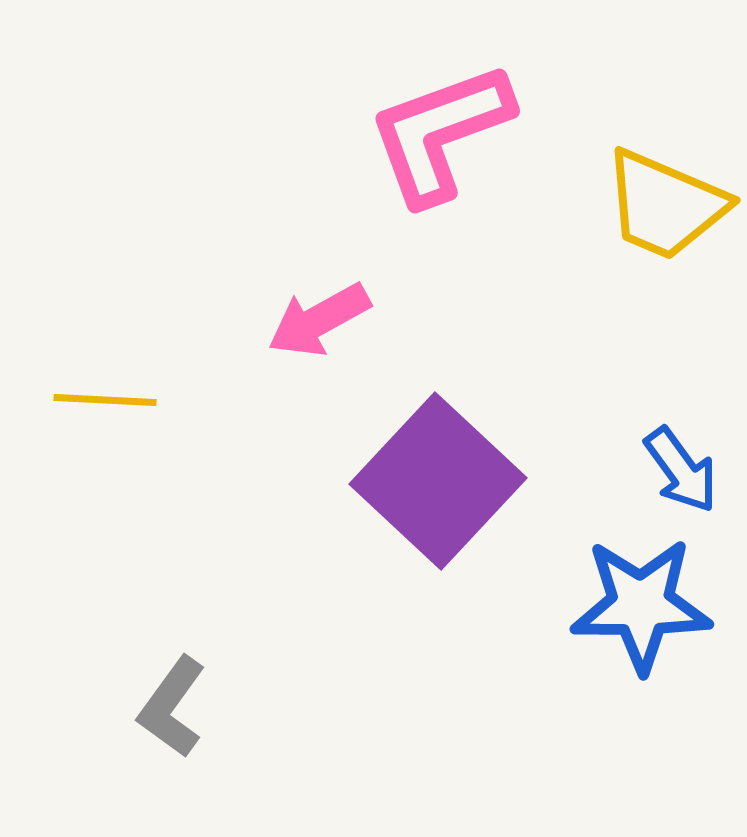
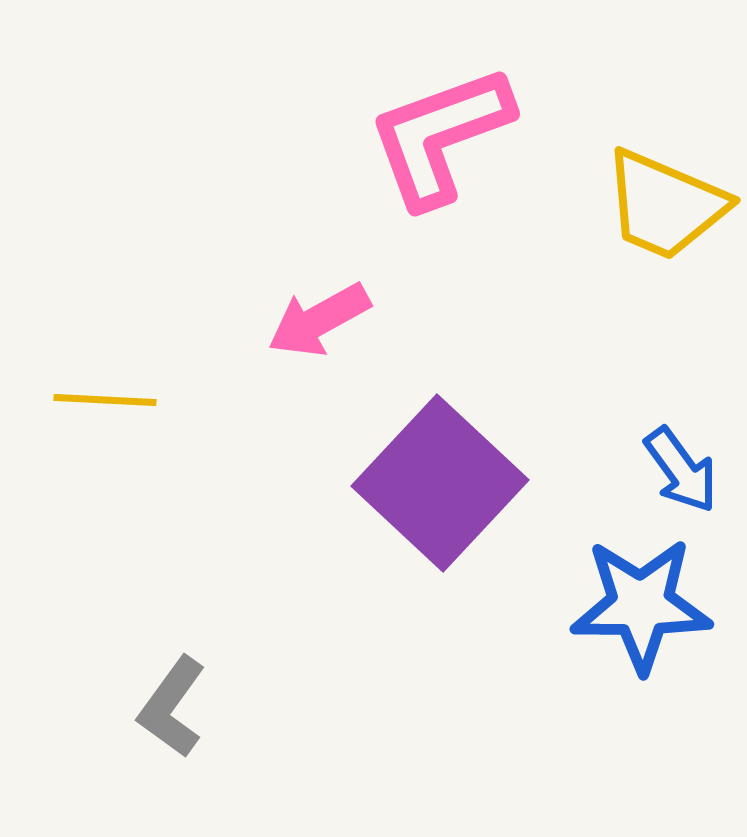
pink L-shape: moved 3 px down
purple square: moved 2 px right, 2 px down
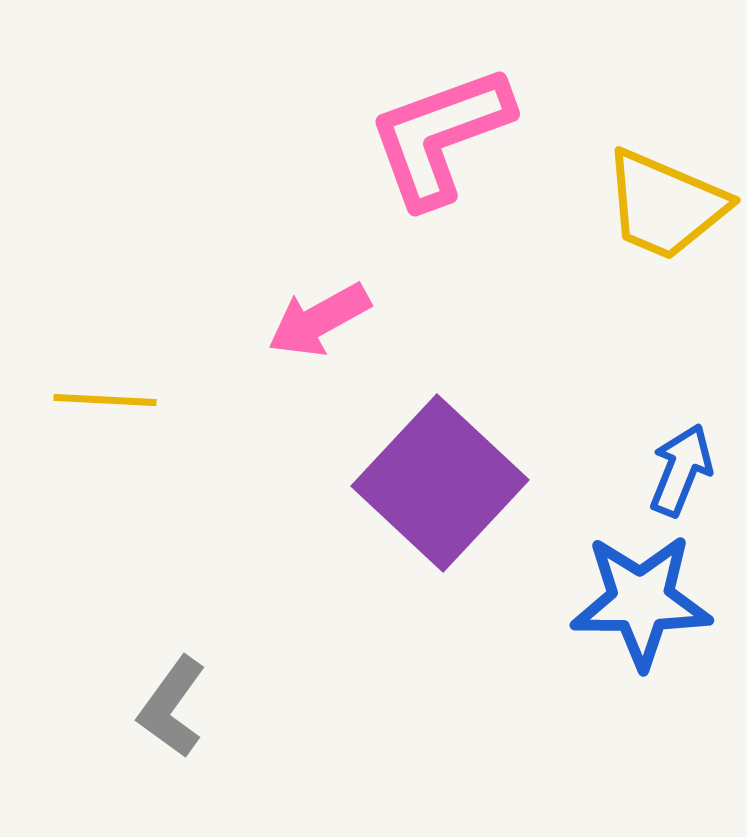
blue arrow: rotated 122 degrees counterclockwise
blue star: moved 4 px up
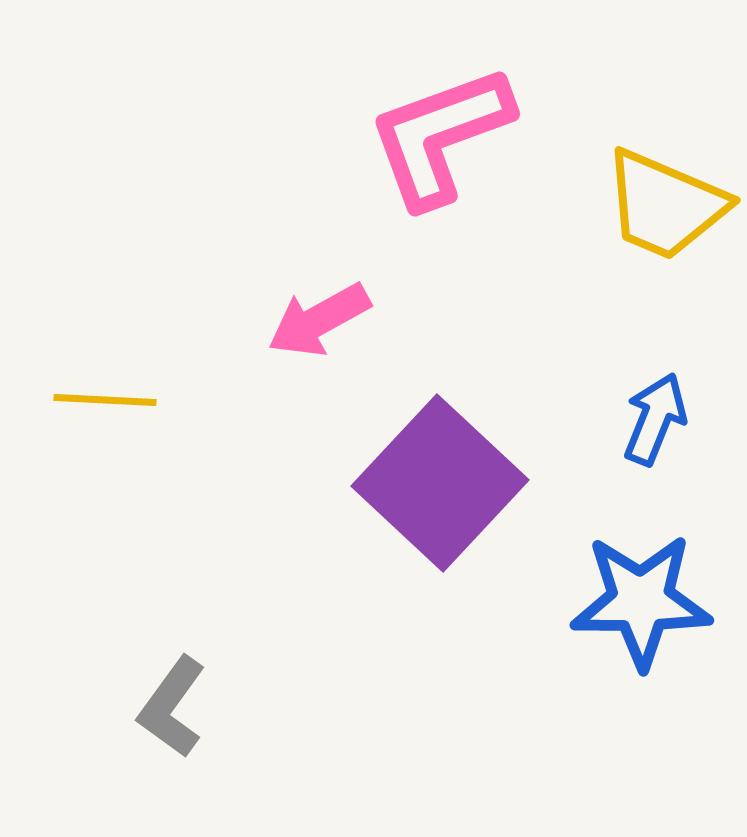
blue arrow: moved 26 px left, 51 px up
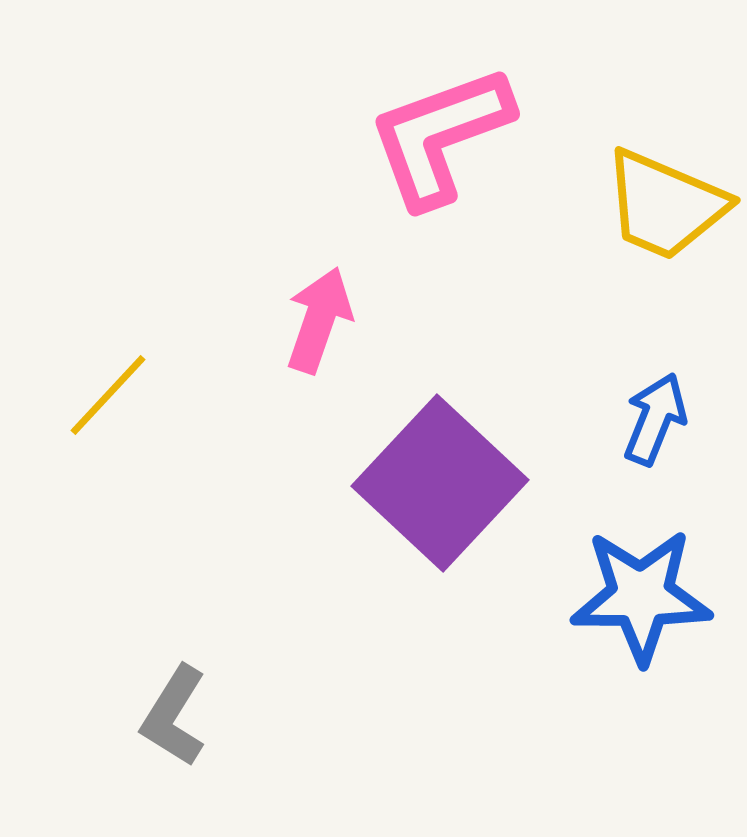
pink arrow: rotated 138 degrees clockwise
yellow line: moved 3 px right, 5 px up; rotated 50 degrees counterclockwise
blue star: moved 5 px up
gray L-shape: moved 2 px right, 9 px down; rotated 4 degrees counterclockwise
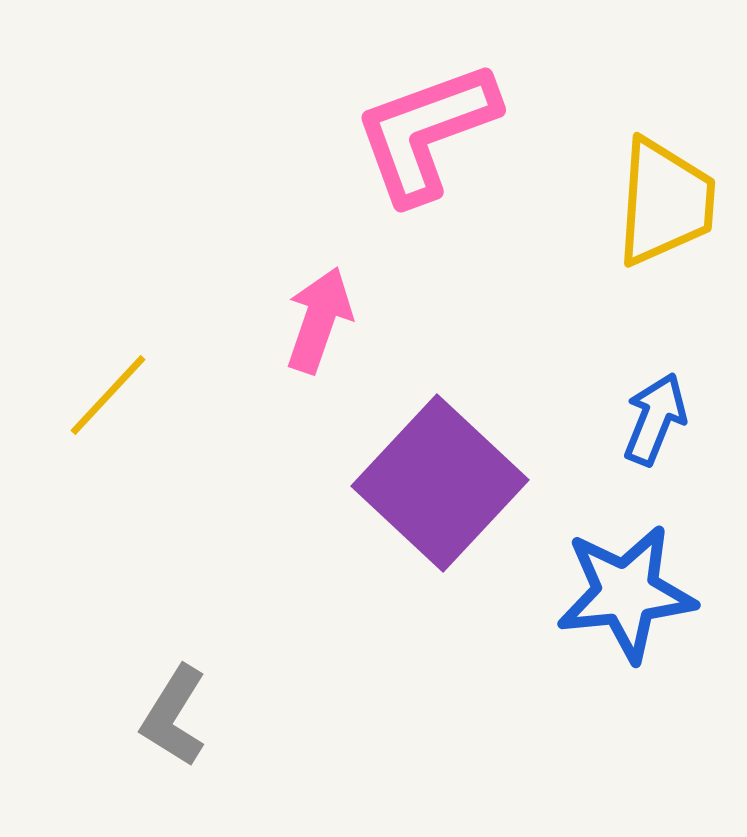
pink L-shape: moved 14 px left, 4 px up
yellow trapezoid: moved 3 px up; rotated 109 degrees counterclockwise
blue star: moved 15 px left, 3 px up; rotated 6 degrees counterclockwise
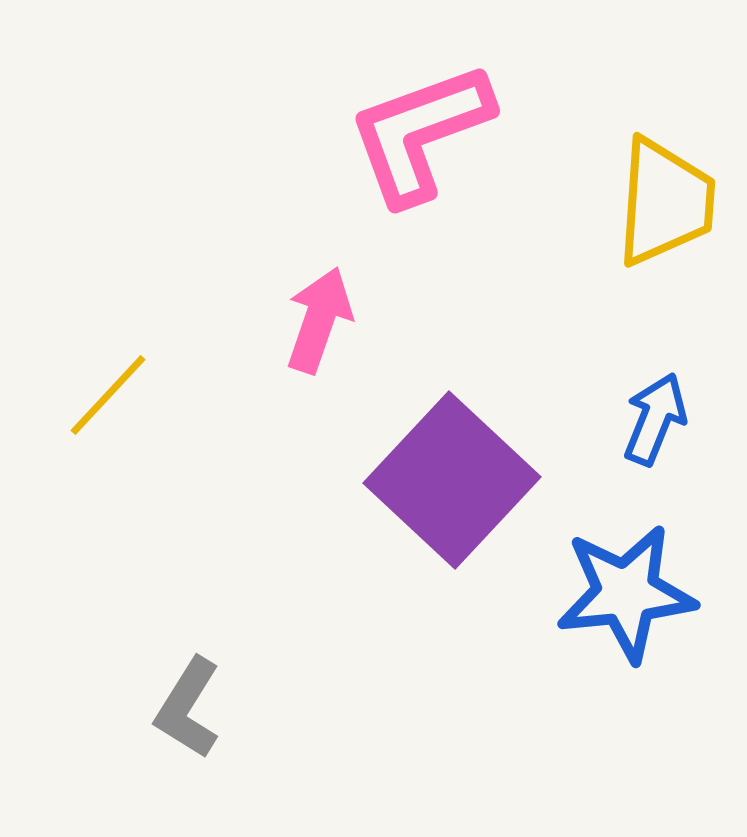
pink L-shape: moved 6 px left, 1 px down
purple square: moved 12 px right, 3 px up
gray L-shape: moved 14 px right, 8 px up
